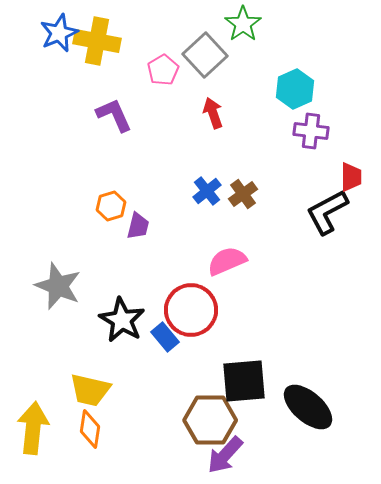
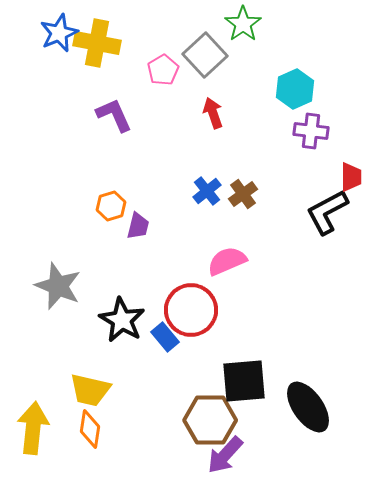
yellow cross: moved 2 px down
black ellipse: rotated 14 degrees clockwise
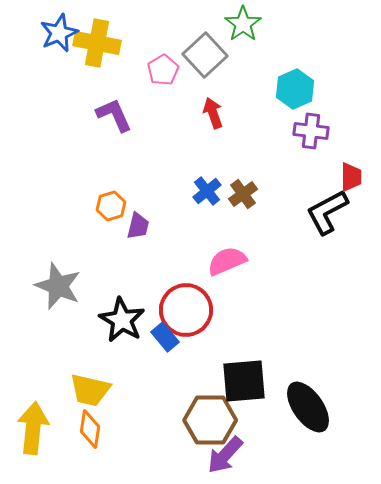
red circle: moved 5 px left
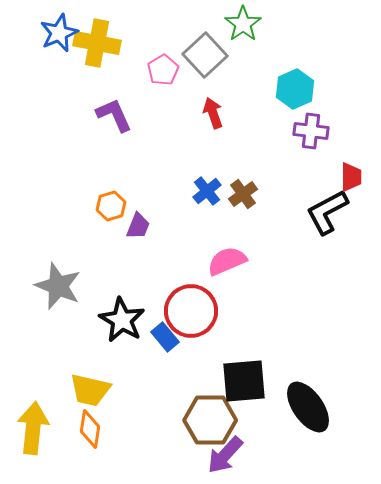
purple trapezoid: rotated 8 degrees clockwise
red circle: moved 5 px right, 1 px down
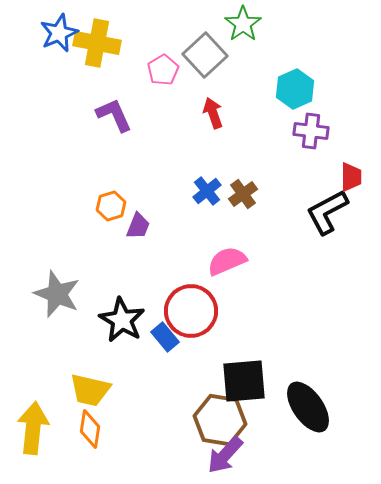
gray star: moved 1 px left, 8 px down
brown hexagon: moved 10 px right; rotated 9 degrees clockwise
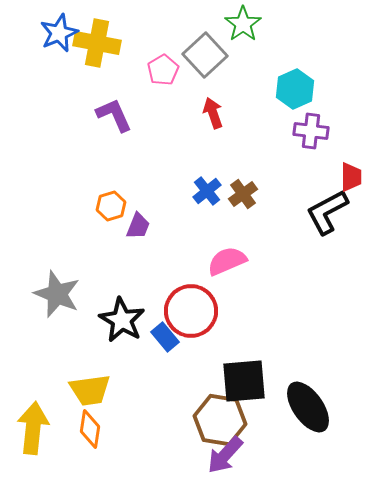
yellow trapezoid: rotated 21 degrees counterclockwise
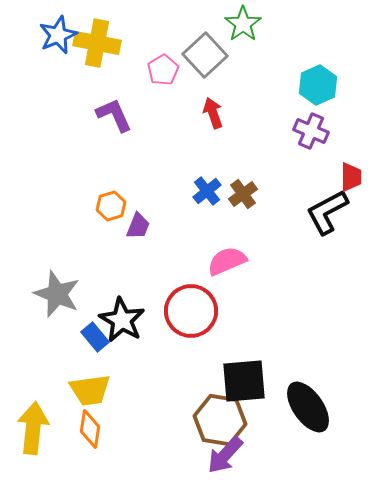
blue star: moved 1 px left, 2 px down
cyan hexagon: moved 23 px right, 4 px up
purple cross: rotated 16 degrees clockwise
blue rectangle: moved 70 px left
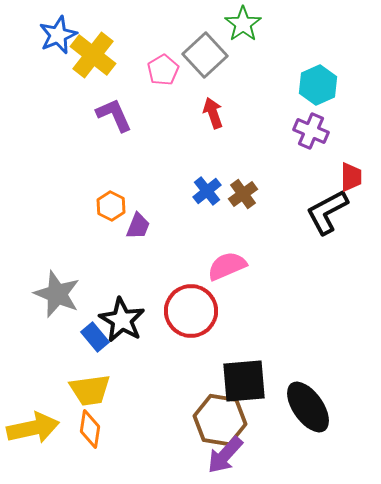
yellow cross: moved 4 px left, 12 px down; rotated 27 degrees clockwise
orange hexagon: rotated 16 degrees counterclockwise
pink semicircle: moved 5 px down
yellow arrow: rotated 72 degrees clockwise
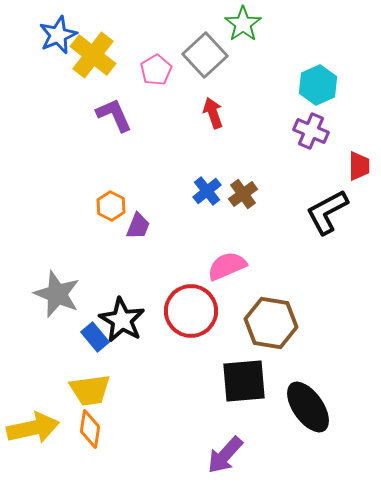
pink pentagon: moved 7 px left
red trapezoid: moved 8 px right, 11 px up
brown hexagon: moved 51 px right, 97 px up
